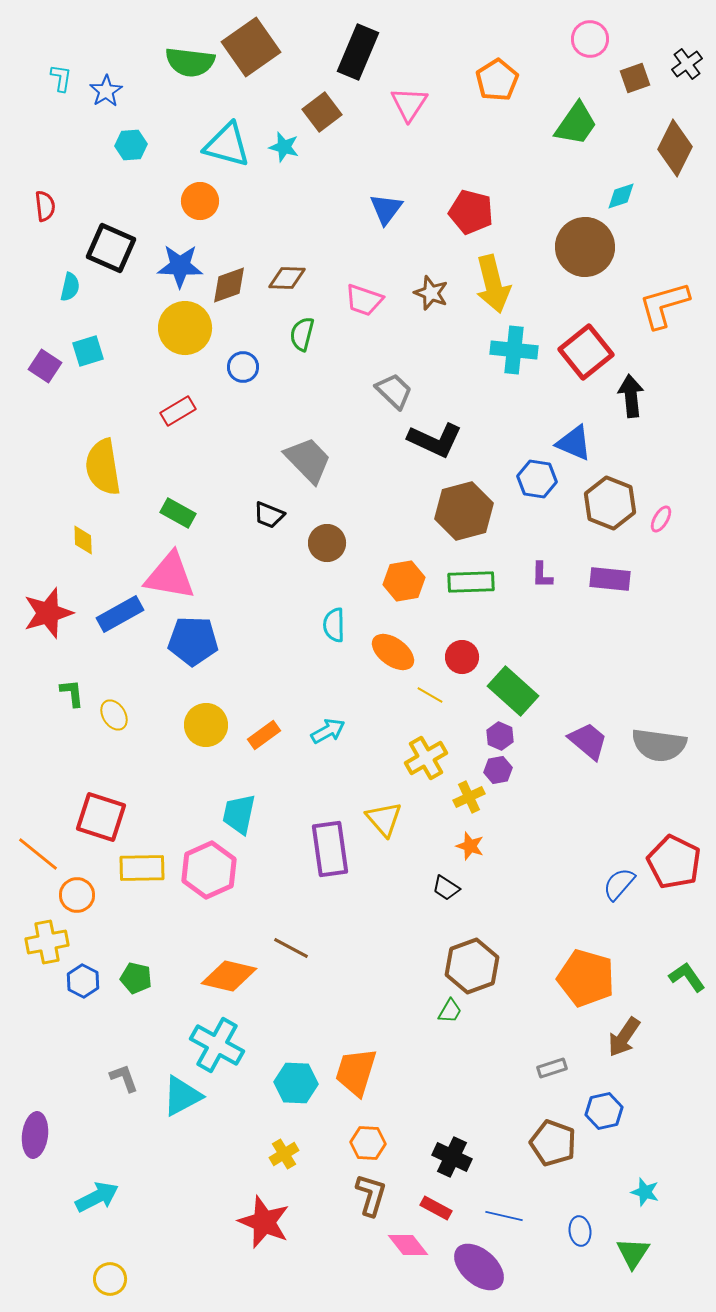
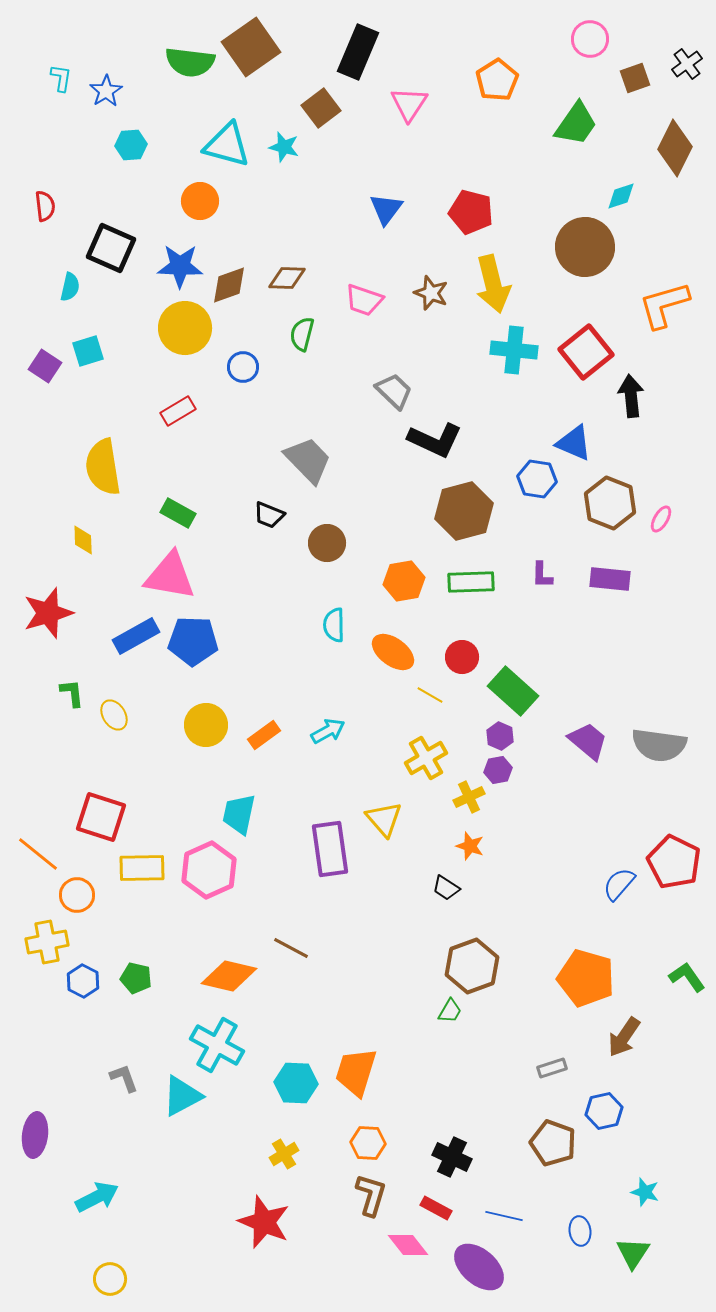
brown square at (322, 112): moved 1 px left, 4 px up
blue rectangle at (120, 614): moved 16 px right, 22 px down
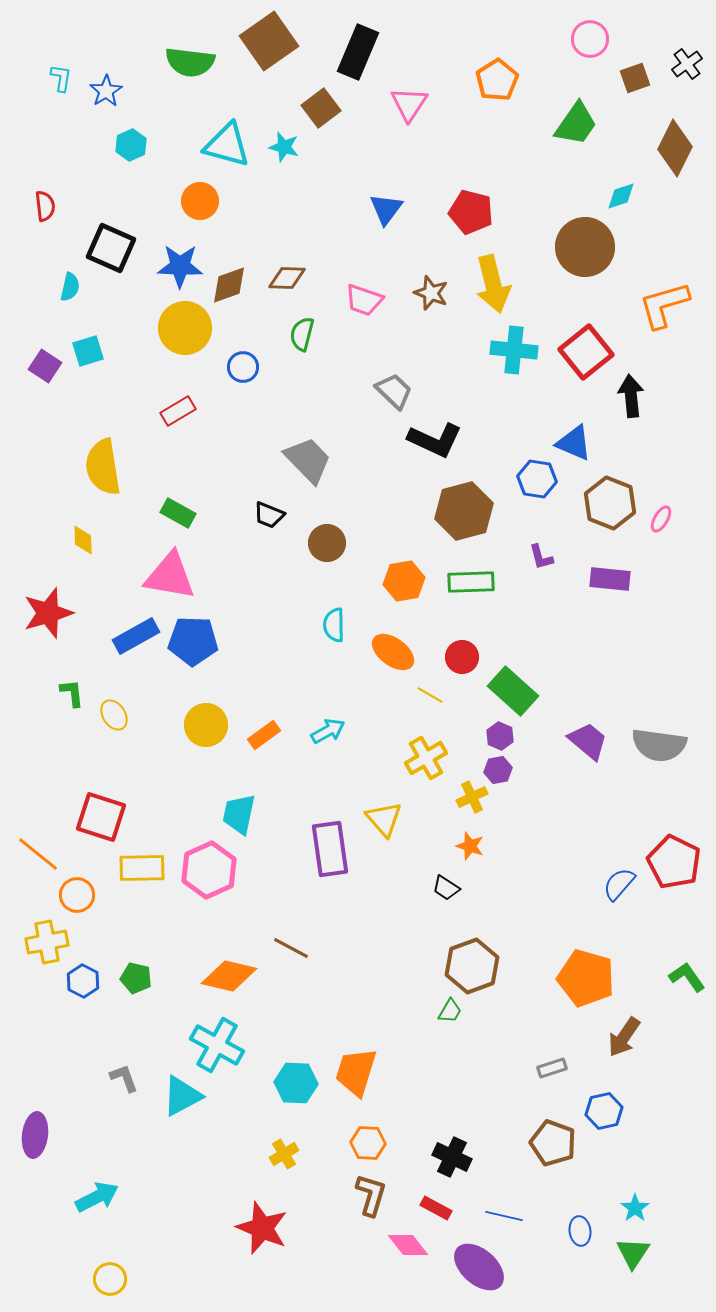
brown square at (251, 47): moved 18 px right, 6 px up
cyan hexagon at (131, 145): rotated 20 degrees counterclockwise
purple L-shape at (542, 575): moved 1 px left, 18 px up; rotated 16 degrees counterclockwise
yellow cross at (469, 797): moved 3 px right
cyan star at (645, 1192): moved 10 px left, 16 px down; rotated 20 degrees clockwise
red star at (264, 1222): moved 2 px left, 6 px down
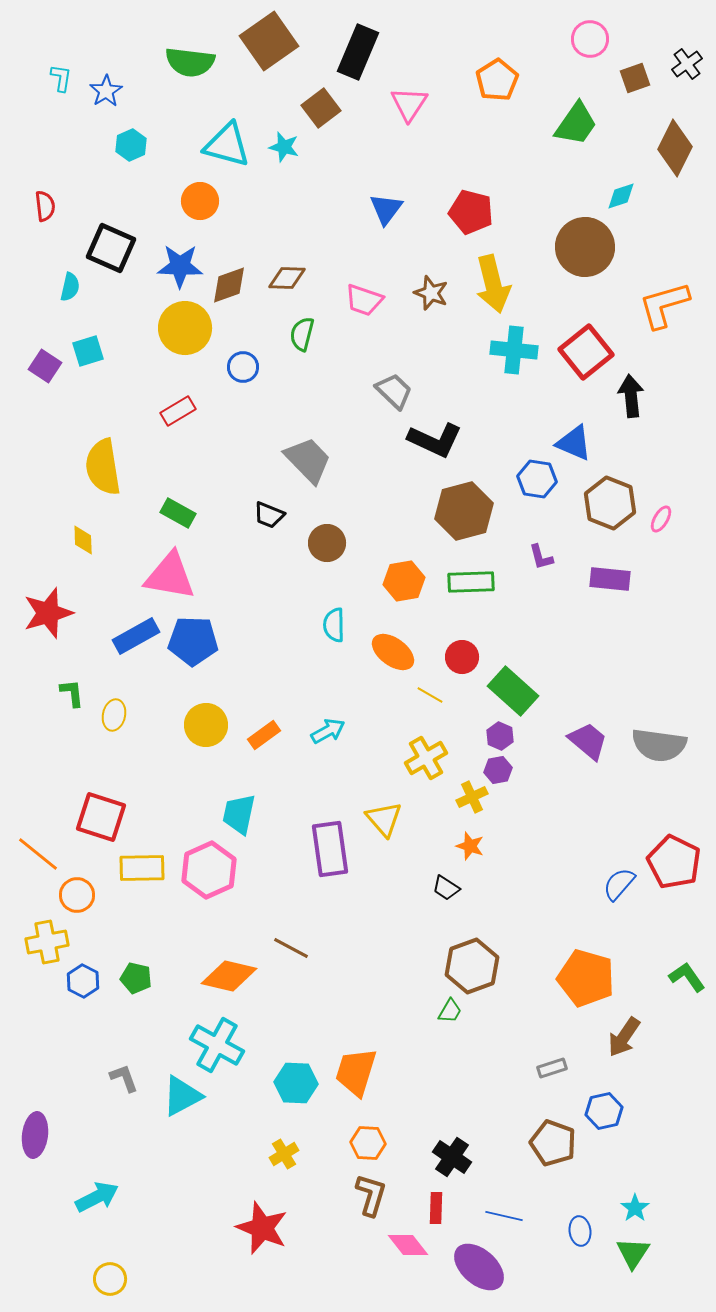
yellow ellipse at (114, 715): rotated 44 degrees clockwise
black cross at (452, 1157): rotated 9 degrees clockwise
red rectangle at (436, 1208): rotated 64 degrees clockwise
